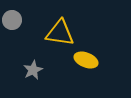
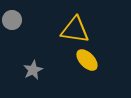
yellow triangle: moved 15 px right, 3 px up
yellow ellipse: moved 1 px right; rotated 25 degrees clockwise
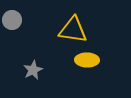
yellow triangle: moved 2 px left
yellow ellipse: rotated 45 degrees counterclockwise
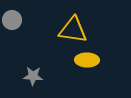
gray star: moved 6 px down; rotated 30 degrees clockwise
